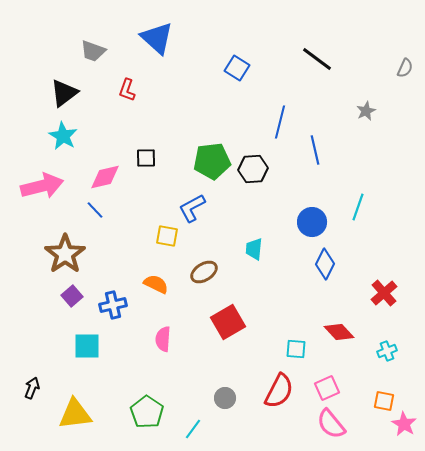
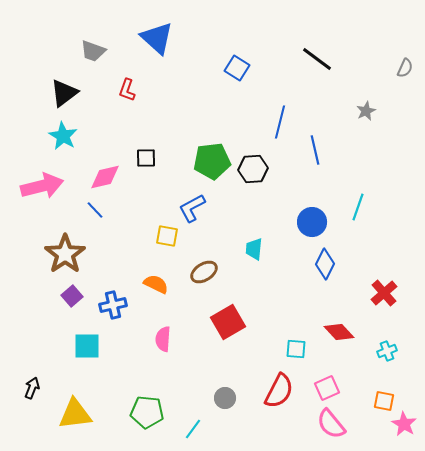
green pentagon at (147, 412): rotated 28 degrees counterclockwise
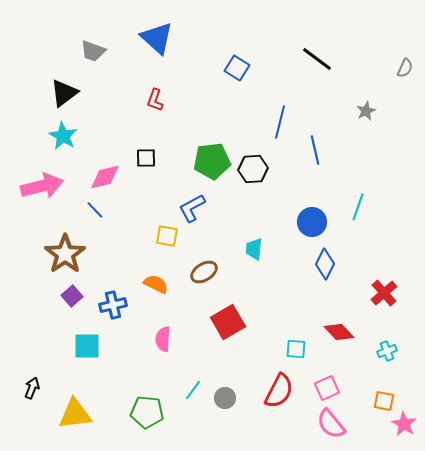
red L-shape at (127, 90): moved 28 px right, 10 px down
cyan line at (193, 429): moved 39 px up
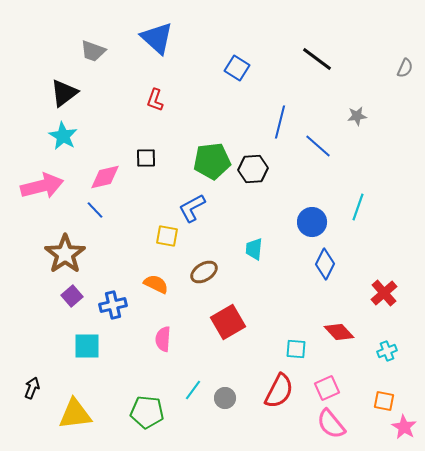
gray star at (366, 111): moved 9 px left, 5 px down; rotated 18 degrees clockwise
blue line at (315, 150): moved 3 px right, 4 px up; rotated 36 degrees counterclockwise
pink star at (404, 424): moved 3 px down
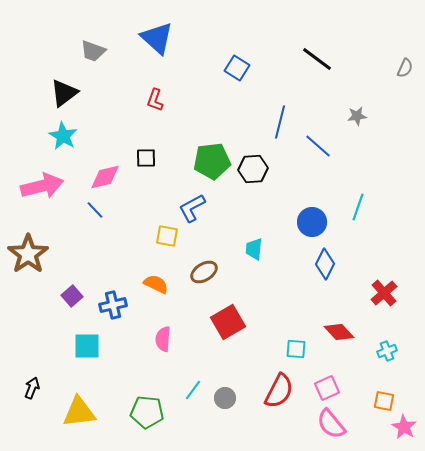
brown star at (65, 254): moved 37 px left
yellow triangle at (75, 414): moved 4 px right, 2 px up
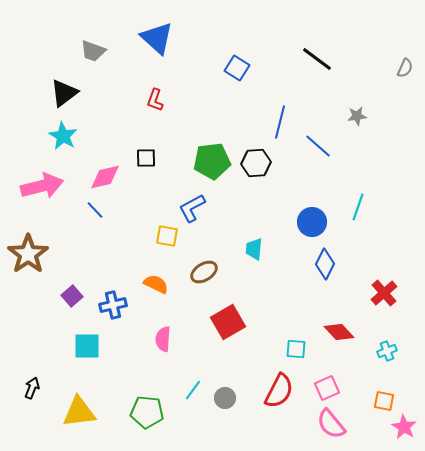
black hexagon at (253, 169): moved 3 px right, 6 px up
